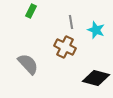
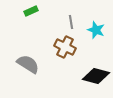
green rectangle: rotated 40 degrees clockwise
gray semicircle: rotated 15 degrees counterclockwise
black diamond: moved 2 px up
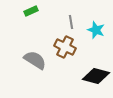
gray semicircle: moved 7 px right, 4 px up
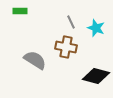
green rectangle: moved 11 px left; rotated 24 degrees clockwise
gray line: rotated 16 degrees counterclockwise
cyan star: moved 2 px up
brown cross: moved 1 px right; rotated 15 degrees counterclockwise
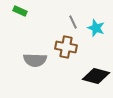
green rectangle: rotated 24 degrees clockwise
gray line: moved 2 px right
gray semicircle: rotated 150 degrees clockwise
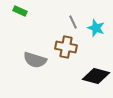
gray semicircle: rotated 15 degrees clockwise
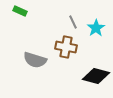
cyan star: rotated 18 degrees clockwise
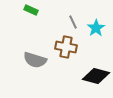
green rectangle: moved 11 px right, 1 px up
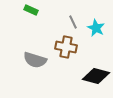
cyan star: rotated 12 degrees counterclockwise
